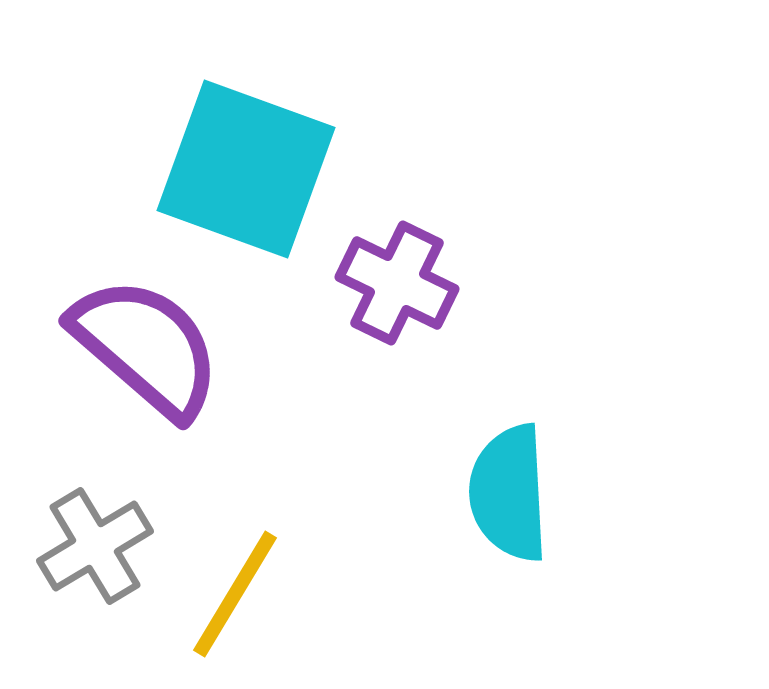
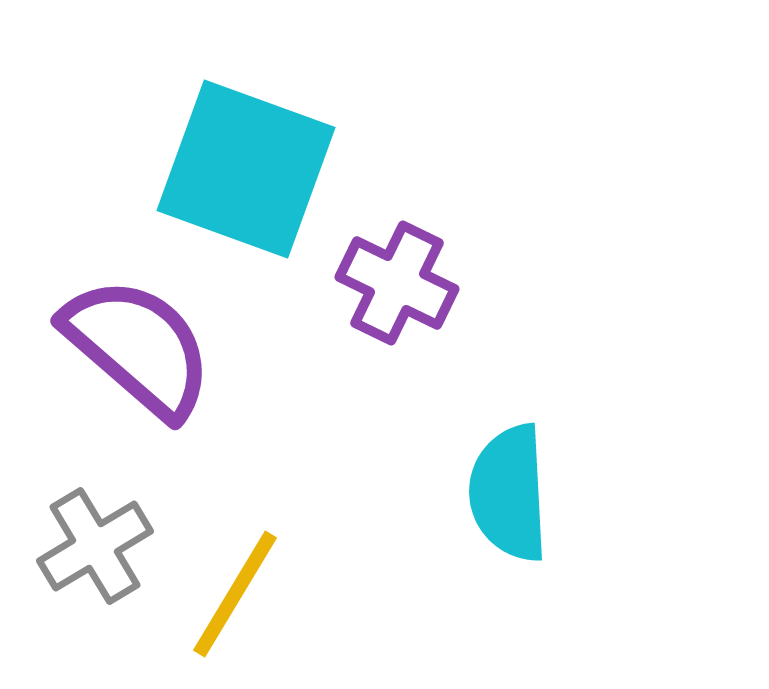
purple semicircle: moved 8 px left
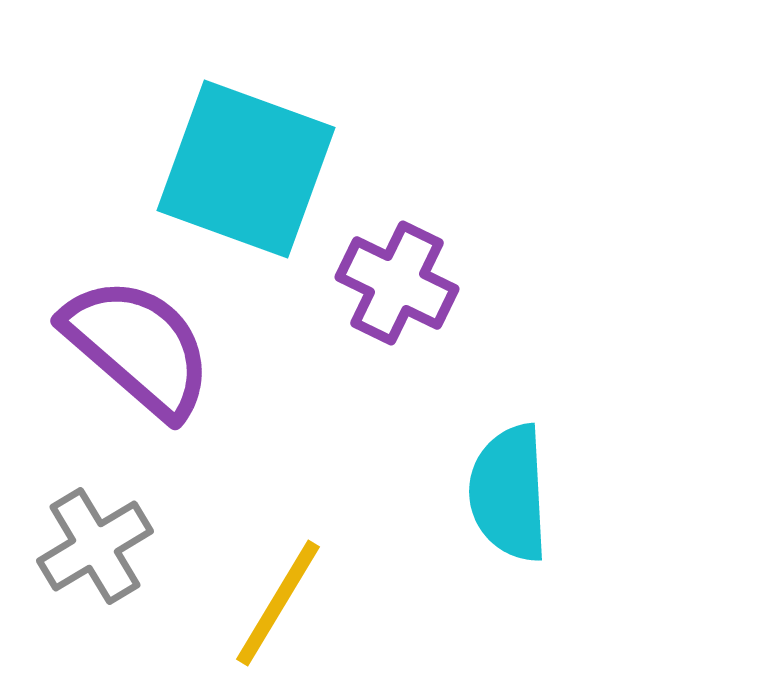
yellow line: moved 43 px right, 9 px down
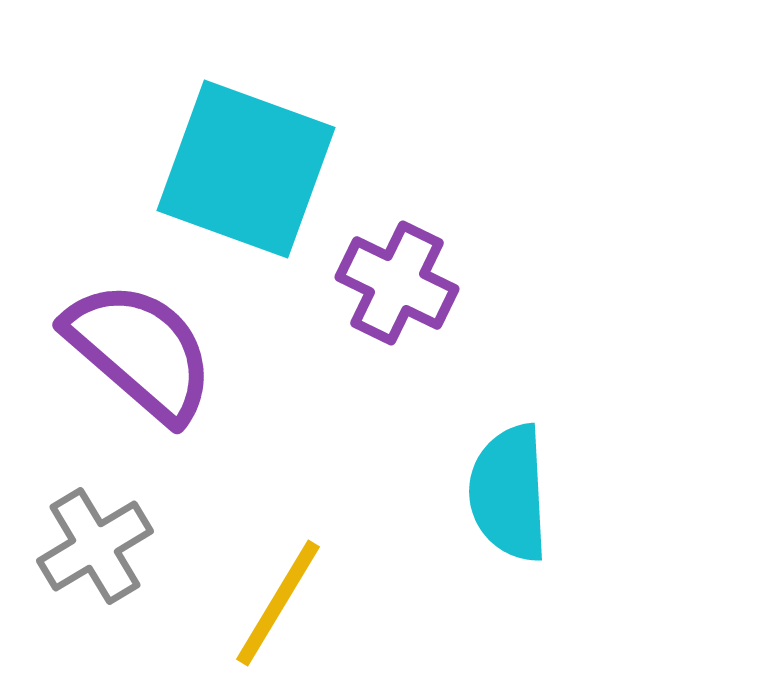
purple semicircle: moved 2 px right, 4 px down
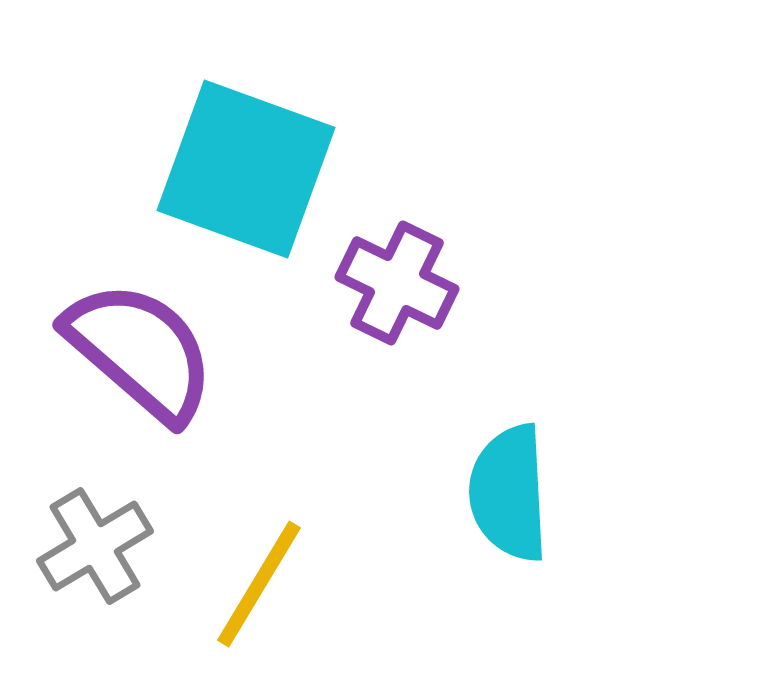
yellow line: moved 19 px left, 19 px up
